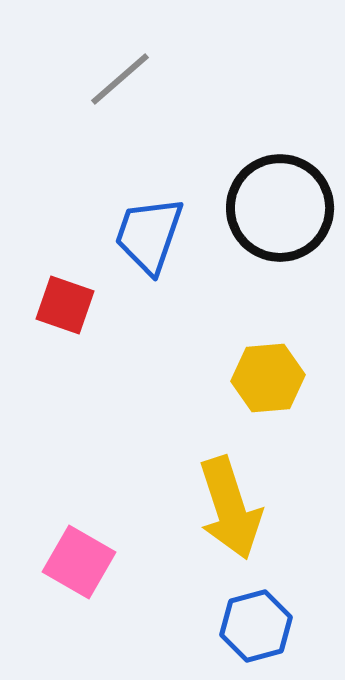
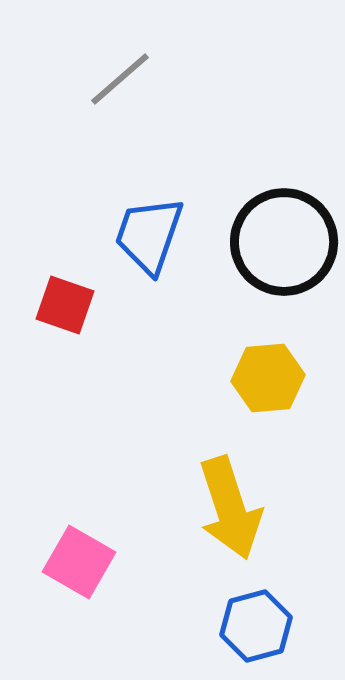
black circle: moved 4 px right, 34 px down
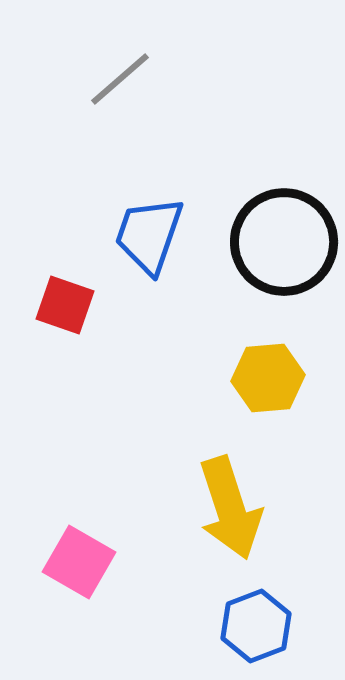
blue hexagon: rotated 6 degrees counterclockwise
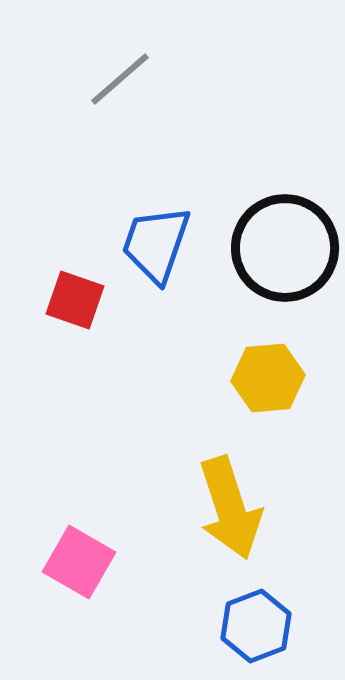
blue trapezoid: moved 7 px right, 9 px down
black circle: moved 1 px right, 6 px down
red square: moved 10 px right, 5 px up
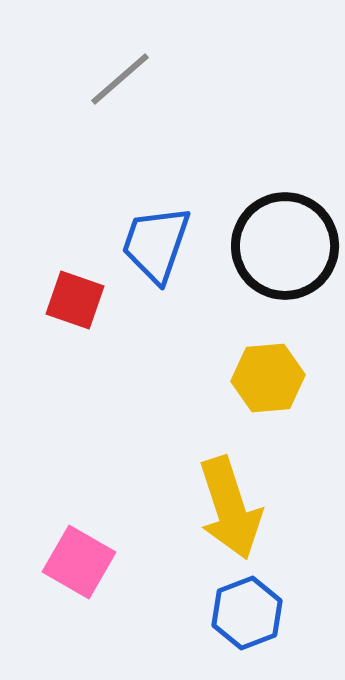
black circle: moved 2 px up
blue hexagon: moved 9 px left, 13 px up
